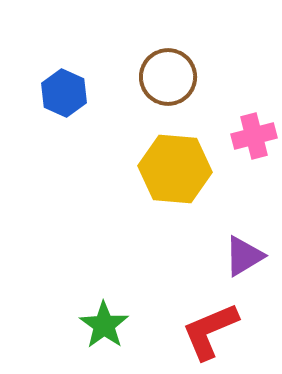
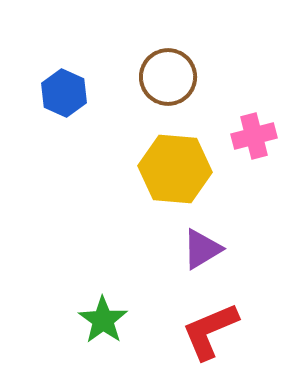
purple triangle: moved 42 px left, 7 px up
green star: moved 1 px left, 5 px up
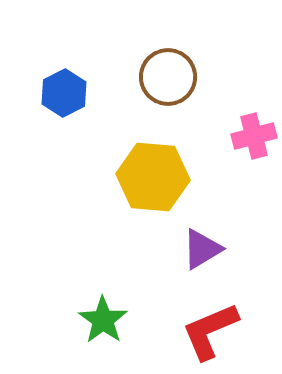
blue hexagon: rotated 9 degrees clockwise
yellow hexagon: moved 22 px left, 8 px down
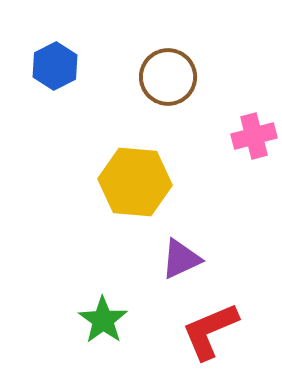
blue hexagon: moved 9 px left, 27 px up
yellow hexagon: moved 18 px left, 5 px down
purple triangle: moved 21 px left, 10 px down; rotated 6 degrees clockwise
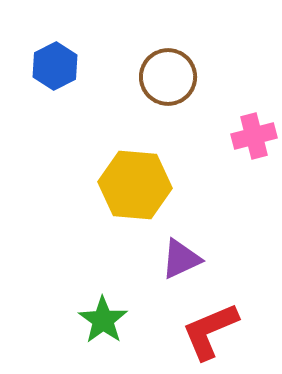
yellow hexagon: moved 3 px down
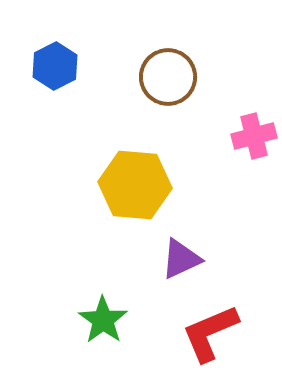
red L-shape: moved 2 px down
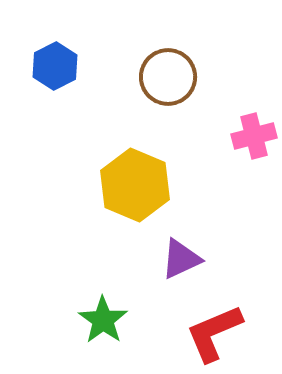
yellow hexagon: rotated 18 degrees clockwise
red L-shape: moved 4 px right
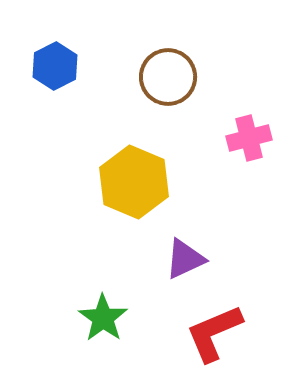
pink cross: moved 5 px left, 2 px down
yellow hexagon: moved 1 px left, 3 px up
purple triangle: moved 4 px right
green star: moved 2 px up
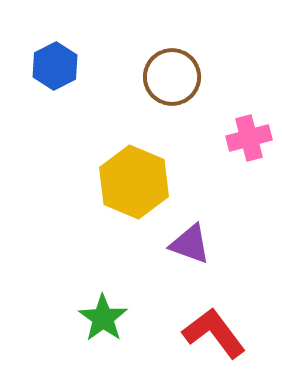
brown circle: moved 4 px right
purple triangle: moved 5 px right, 15 px up; rotated 45 degrees clockwise
red L-shape: rotated 76 degrees clockwise
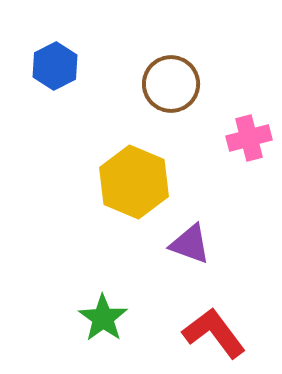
brown circle: moved 1 px left, 7 px down
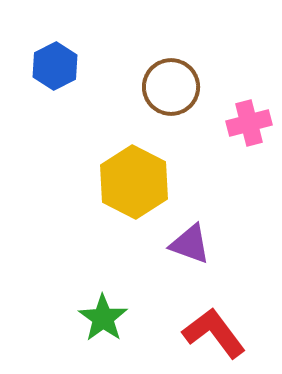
brown circle: moved 3 px down
pink cross: moved 15 px up
yellow hexagon: rotated 4 degrees clockwise
